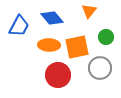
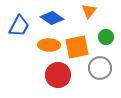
blue diamond: rotated 15 degrees counterclockwise
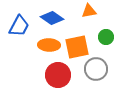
orange triangle: rotated 42 degrees clockwise
gray circle: moved 4 px left, 1 px down
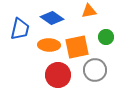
blue trapezoid: moved 1 px right, 3 px down; rotated 15 degrees counterclockwise
gray circle: moved 1 px left, 1 px down
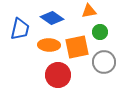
green circle: moved 6 px left, 5 px up
gray circle: moved 9 px right, 8 px up
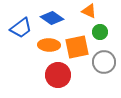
orange triangle: rotated 35 degrees clockwise
blue trapezoid: moved 1 px right, 1 px up; rotated 40 degrees clockwise
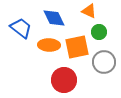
blue diamond: moved 2 px right; rotated 30 degrees clockwise
blue trapezoid: rotated 105 degrees counterclockwise
green circle: moved 1 px left
red circle: moved 6 px right, 5 px down
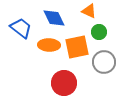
red circle: moved 3 px down
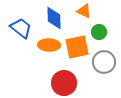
orange triangle: moved 5 px left
blue diamond: rotated 25 degrees clockwise
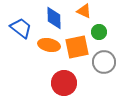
orange ellipse: rotated 10 degrees clockwise
